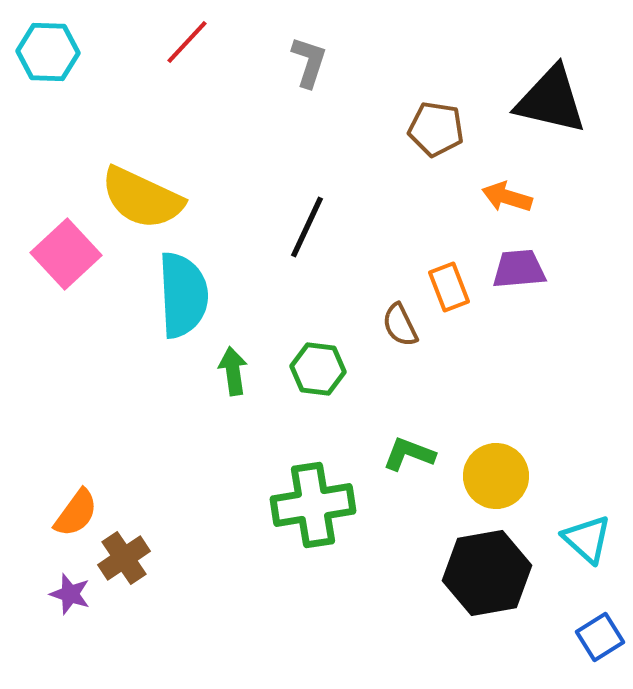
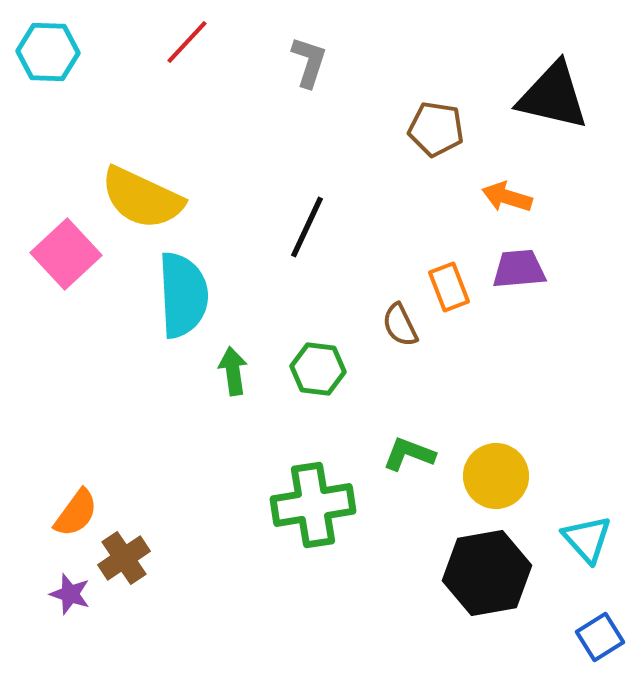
black triangle: moved 2 px right, 4 px up
cyan triangle: rotated 6 degrees clockwise
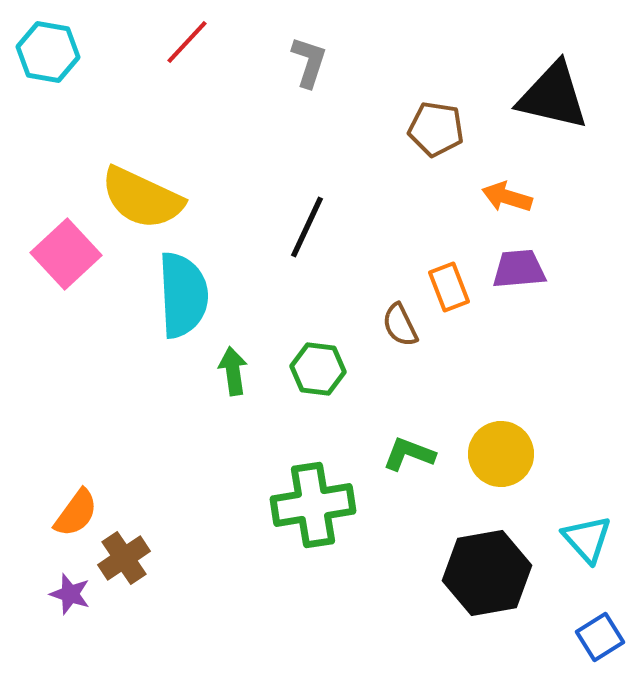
cyan hexagon: rotated 8 degrees clockwise
yellow circle: moved 5 px right, 22 px up
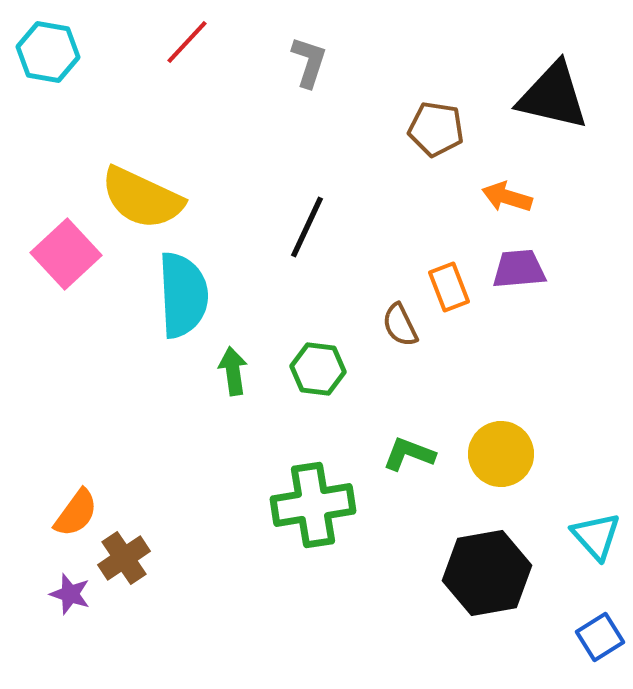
cyan triangle: moved 9 px right, 3 px up
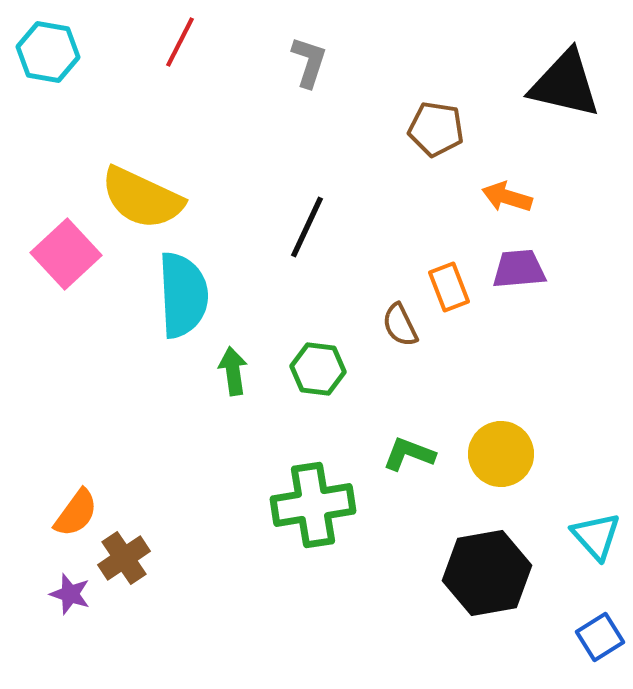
red line: moved 7 px left; rotated 16 degrees counterclockwise
black triangle: moved 12 px right, 12 px up
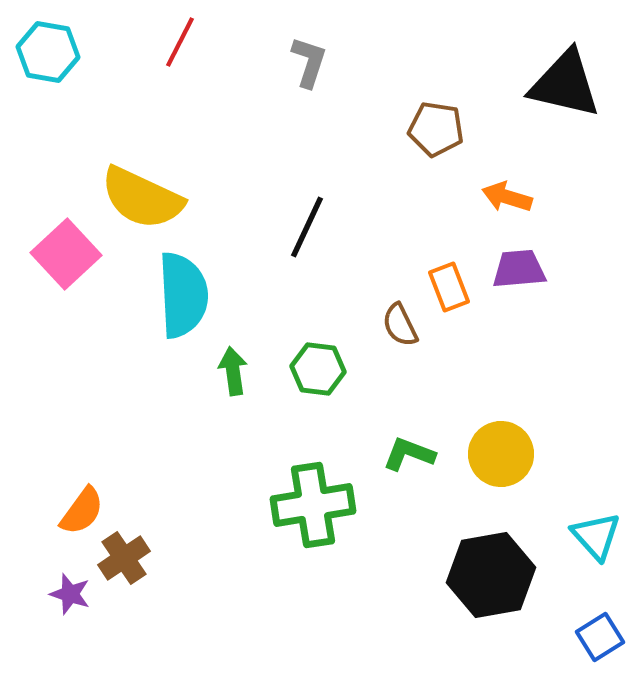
orange semicircle: moved 6 px right, 2 px up
black hexagon: moved 4 px right, 2 px down
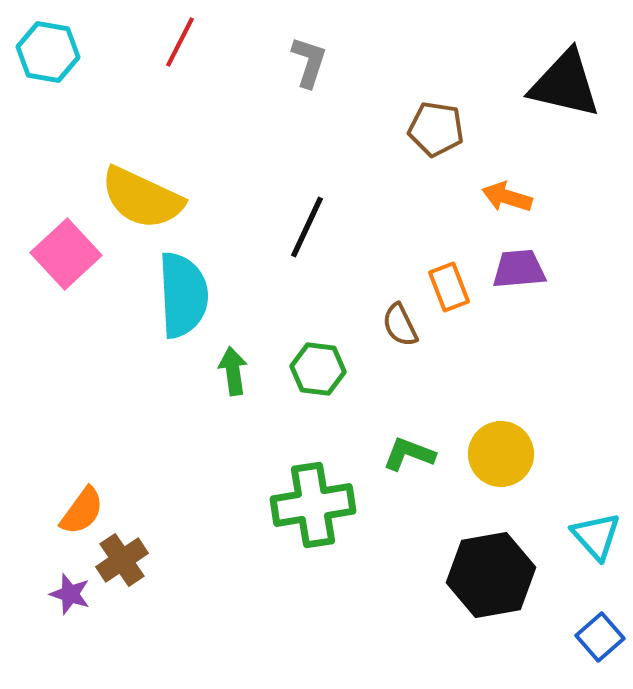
brown cross: moved 2 px left, 2 px down
blue square: rotated 9 degrees counterclockwise
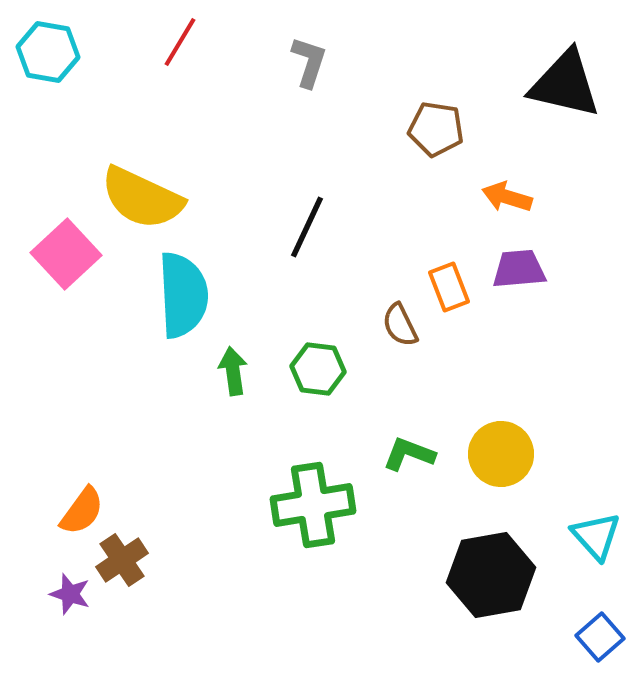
red line: rotated 4 degrees clockwise
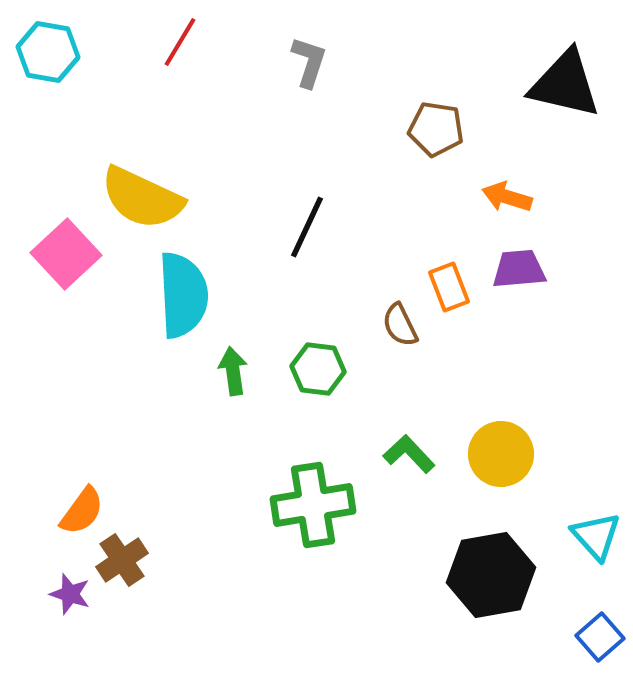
green L-shape: rotated 26 degrees clockwise
